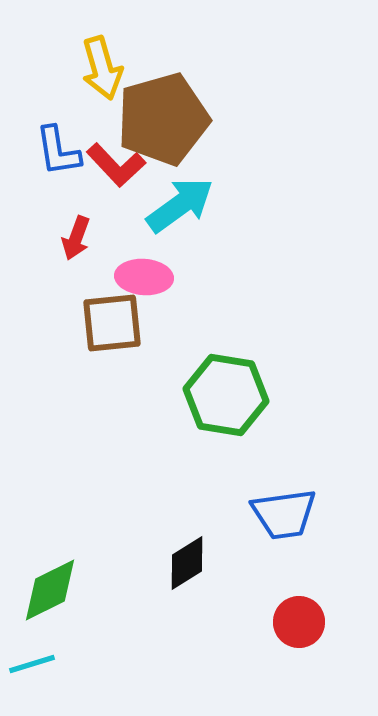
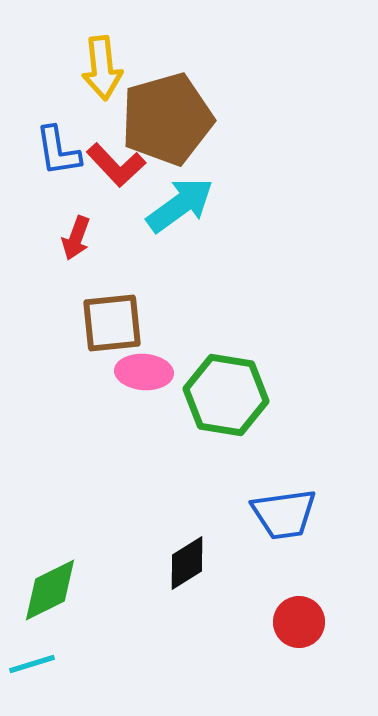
yellow arrow: rotated 10 degrees clockwise
brown pentagon: moved 4 px right
pink ellipse: moved 95 px down
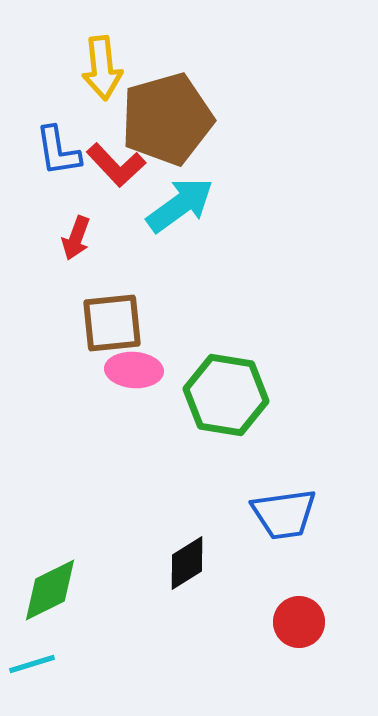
pink ellipse: moved 10 px left, 2 px up
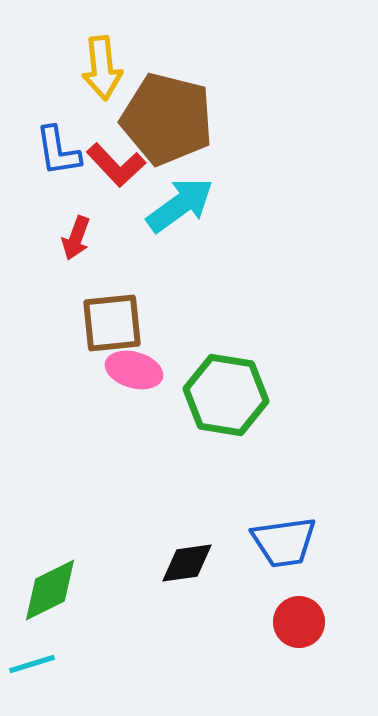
brown pentagon: rotated 30 degrees clockwise
pink ellipse: rotated 12 degrees clockwise
blue trapezoid: moved 28 px down
black diamond: rotated 24 degrees clockwise
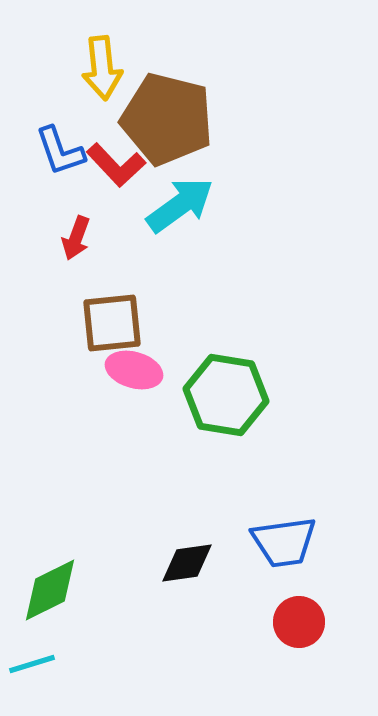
blue L-shape: moved 2 px right; rotated 10 degrees counterclockwise
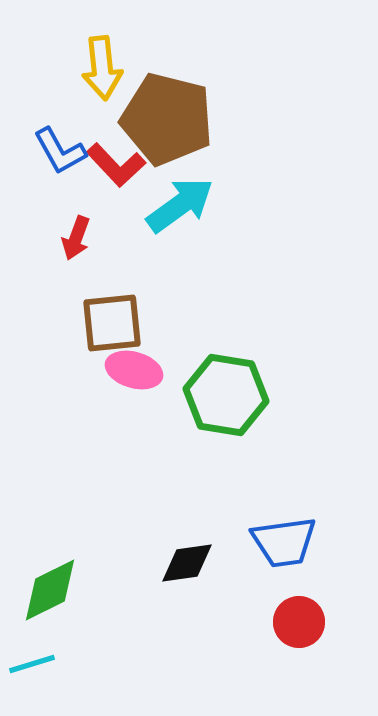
blue L-shape: rotated 10 degrees counterclockwise
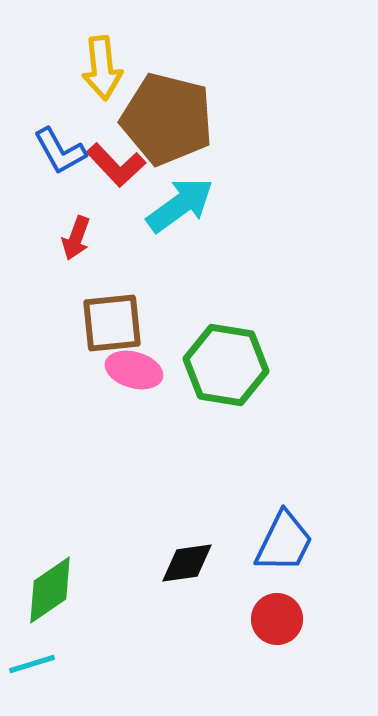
green hexagon: moved 30 px up
blue trapezoid: rotated 56 degrees counterclockwise
green diamond: rotated 8 degrees counterclockwise
red circle: moved 22 px left, 3 px up
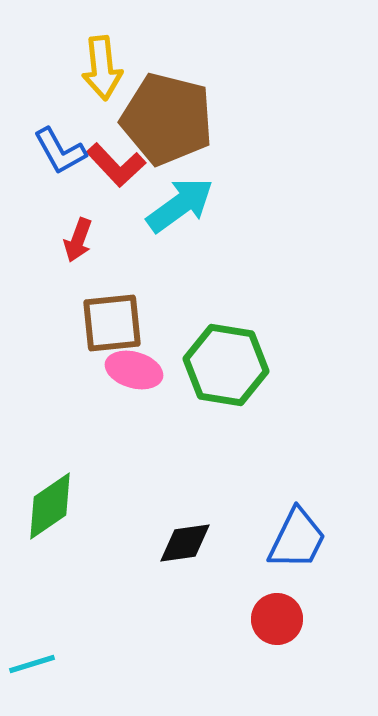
red arrow: moved 2 px right, 2 px down
blue trapezoid: moved 13 px right, 3 px up
black diamond: moved 2 px left, 20 px up
green diamond: moved 84 px up
